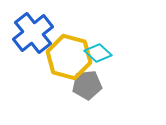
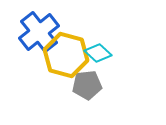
blue cross: moved 6 px right, 1 px up
yellow hexagon: moved 3 px left, 2 px up
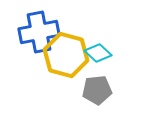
blue cross: rotated 27 degrees clockwise
gray pentagon: moved 10 px right, 5 px down
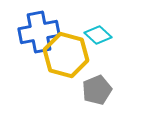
cyan diamond: moved 18 px up
gray pentagon: rotated 16 degrees counterclockwise
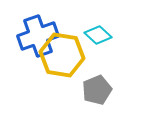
blue cross: moved 1 px left, 4 px down; rotated 9 degrees counterclockwise
yellow hexagon: moved 4 px left; rotated 6 degrees counterclockwise
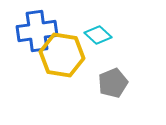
blue cross: moved 1 px left, 5 px up; rotated 12 degrees clockwise
gray pentagon: moved 16 px right, 7 px up
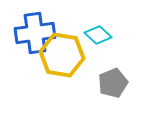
blue cross: moved 2 px left, 2 px down
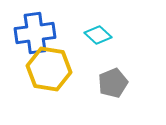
yellow hexagon: moved 13 px left, 14 px down
